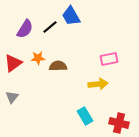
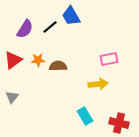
orange star: moved 2 px down
red triangle: moved 3 px up
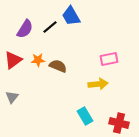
brown semicircle: rotated 24 degrees clockwise
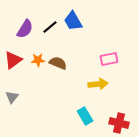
blue trapezoid: moved 2 px right, 5 px down
brown semicircle: moved 3 px up
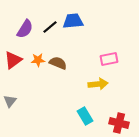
blue trapezoid: rotated 115 degrees clockwise
gray triangle: moved 2 px left, 4 px down
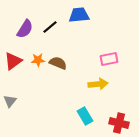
blue trapezoid: moved 6 px right, 6 px up
red triangle: moved 1 px down
